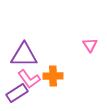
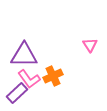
orange cross: rotated 24 degrees counterclockwise
purple rectangle: rotated 10 degrees counterclockwise
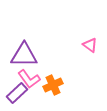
pink triangle: rotated 21 degrees counterclockwise
orange cross: moved 9 px down
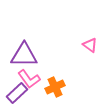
orange cross: moved 2 px right, 2 px down
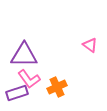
orange cross: moved 2 px right
purple rectangle: rotated 25 degrees clockwise
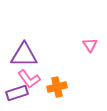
pink triangle: rotated 21 degrees clockwise
orange cross: rotated 12 degrees clockwise
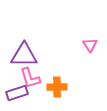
pink L-shape: moved 1 px right, 1 px up; rotated 20 degrees clockwise
orange cross: rotated 12 degrees clockwise
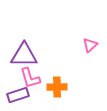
pink triangle: rotated 21 degrees clockwise
purple rectangle: moved 1 px right, 2 px down
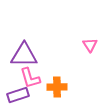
pink triangle: rotated 21 degrees counterclockwise
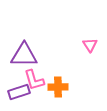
pink L-shape: moved 4 px right, 2 px down
orange cross: moved 1 px right
purple rectangle: moved 1 px right, 3 px up
